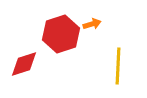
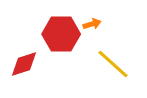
red hexagon: rotated 18 degrees clockwise
yellow line: moved 5 px left, 2 px up; rotated 51 degrees counterclockwise
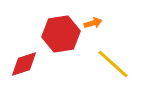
orange arrow: moved 1 px right, 1 px up
red hexagon: rotated 9 degrees counterclockwise
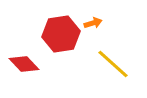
red diamond: rotated 64 degrees clockwise
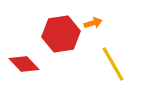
yellow line: rotated 18 degrees clockwise
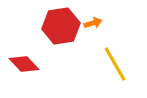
red hexagon: moved 8 px up
yellow line: moved 2 px right
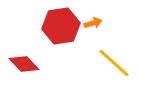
yellow line: moved 1 px left, 1 px up; rotated 18 degrees counterclockwise
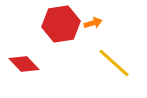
red hexagon: moved 2 px up
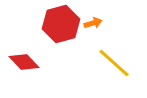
red hexagon: rotated 6 degrees counterclockwise
red diamond: moved 2 px up
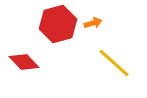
red hexagon: moved 3 px left
